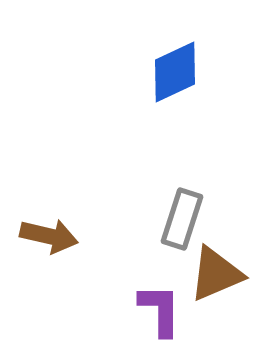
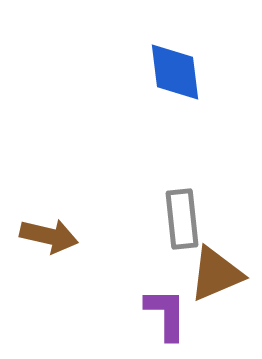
blue diamond: rotated 72 degrees counterclockwise
gray rectangle: rotated 24 degrees counterclockwise
purple L-shape: moved 6 px right, 4 px down
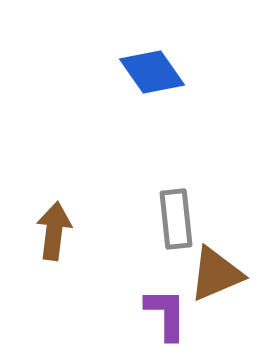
blue diamond: moved 23 px left; rotated 28 degrees counterclockwise
gray rectangle: moved 6 px left
brown arrow: moved 5 px right, 5 px up; rotated 96 degrees counterclockwise
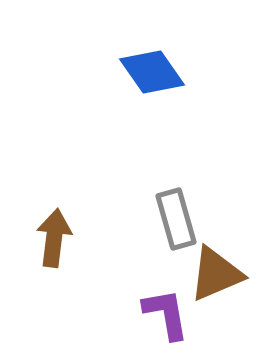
gray rectangle: rotated 10 degrees counterclockwise
brown arrow: moved 7 px down
purple L-shape: rotated 10 degrees counterclockwise
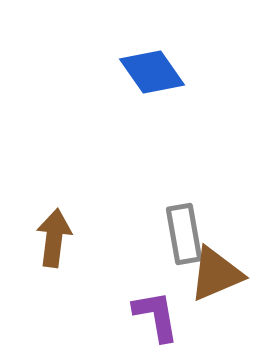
gray rectangle: moved 8 px right, 15 px down; rotated 6 degrees clockwise
purple L-shape: moved 10 px left, 2 px down
